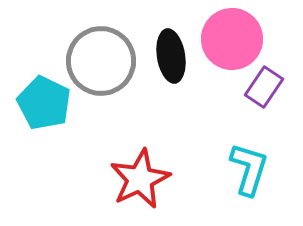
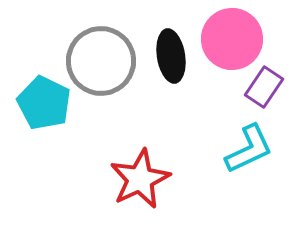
cyan L-shape: moved 20 px up; rotated 48 degrees clockwise
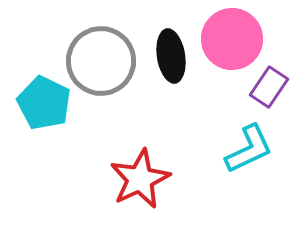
purple rectangle: moved 5 px right
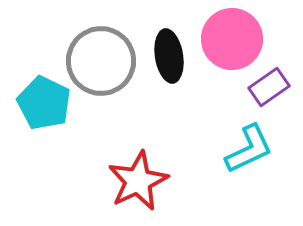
black ellipse: moved 2 px left
purple rectangle: rotated 21 degrees clockwise
red star: moved 2 px left, 2 px down
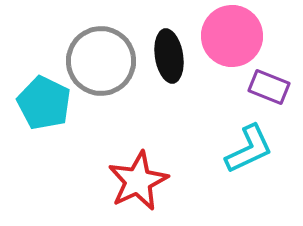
pink circle: moved 3 px up
purple rectangle: rotated 57 degrees clockwise
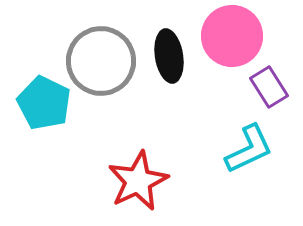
purple rectangle: rotated 36 degrees clockwise
